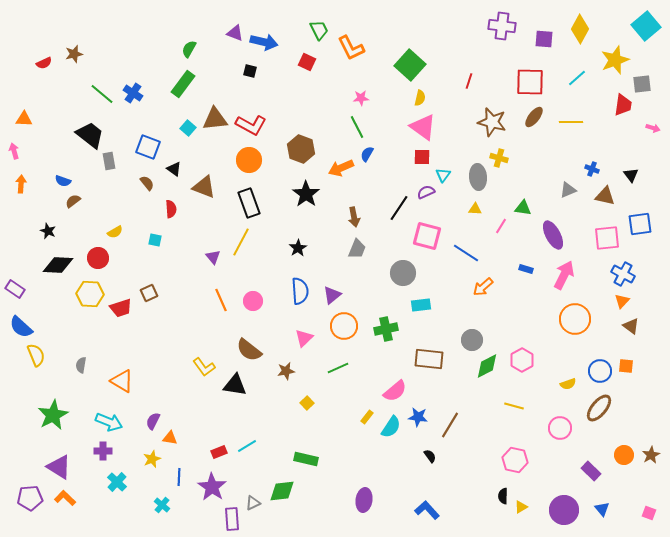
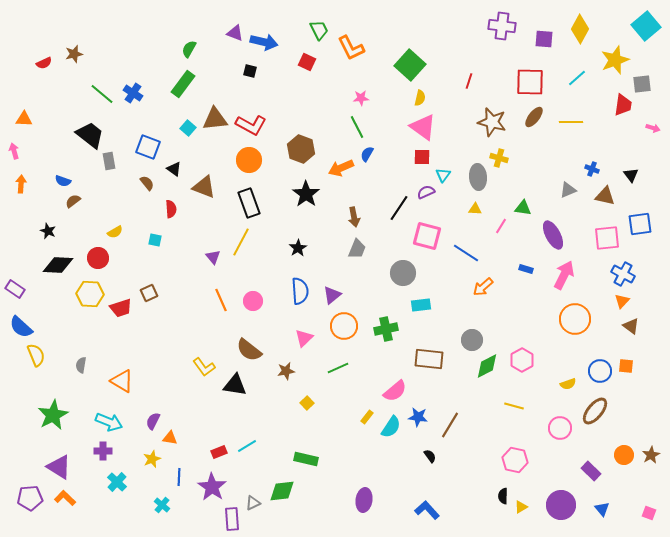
brown ellipse at (599, 408): moved 4 px left, 3 px down
purple circle at (564, 510): moved 3 px left, 5 px up
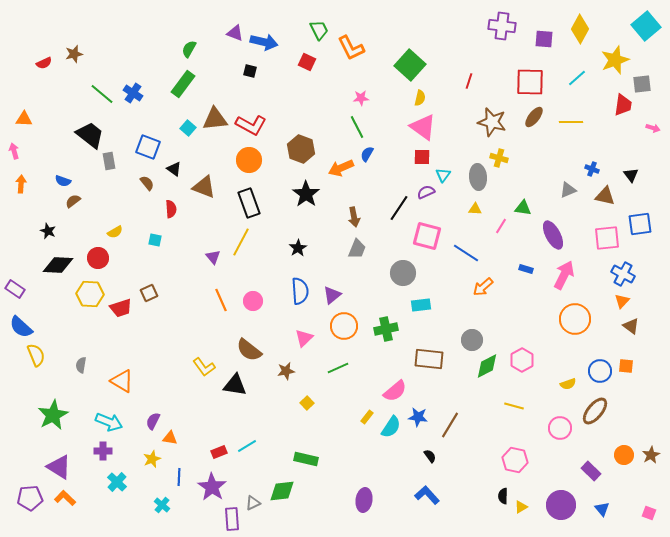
blue L-shape at (427, 510): moved 15 px up
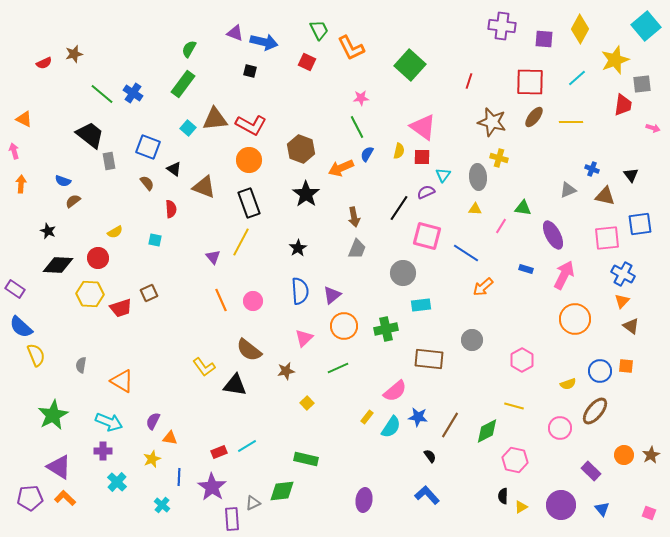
yellow semicircle at (420, 98): moved 21 px left, 53 px down
orange triangle at (24, 119): rotated 24 degrees clockwise
green diamond at (487, 366): moved 65 px down
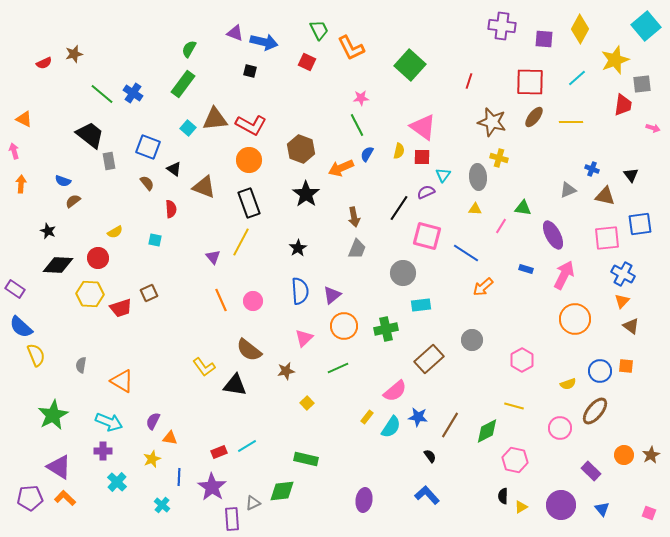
green line at (357, 127): moved 2 px up
brown rectangle at (429, 359): rotated 48 degrees counterclockwise
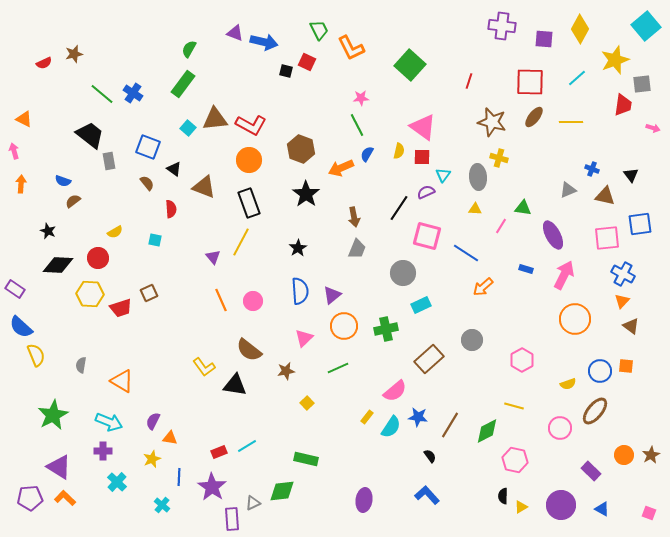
black square at (250, 71): moved 36 px right
cyan rectangle at (421, 305): rotated 18 degrees counterclockwise
blue triangle at (602, 509): rotated 21 degrees counterclockwise
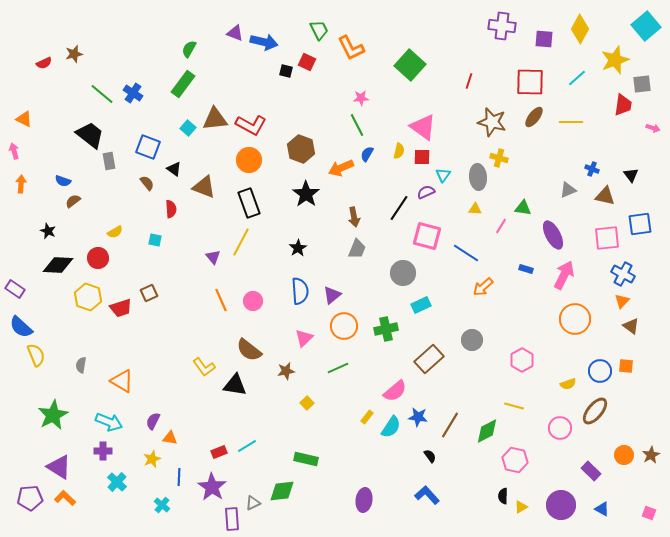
yellow hexagon at (90, 294): moved 2 px left, 3 px down; rotated 16 degrees clockwise
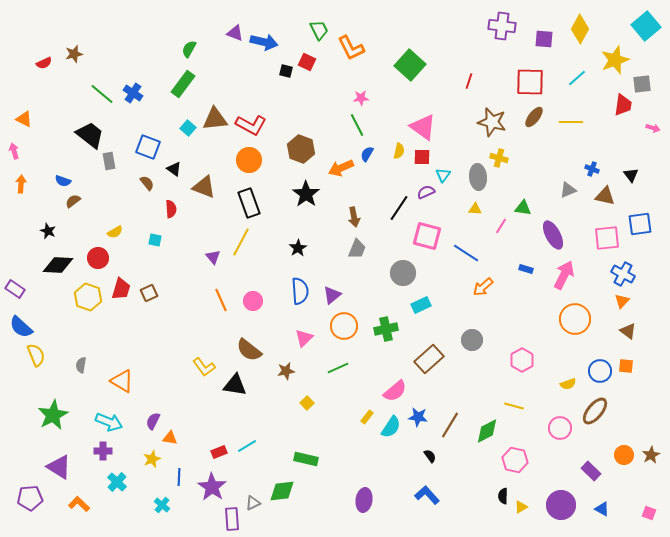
red trapezoid at (121, 308): moved 19 px up; rotated 55 degrees counterclockwise
brown triangle at (631, 326): moved 3 px left, 5 px down
orange L-shape at (65, 498): moved 14 px right, 6 px down
